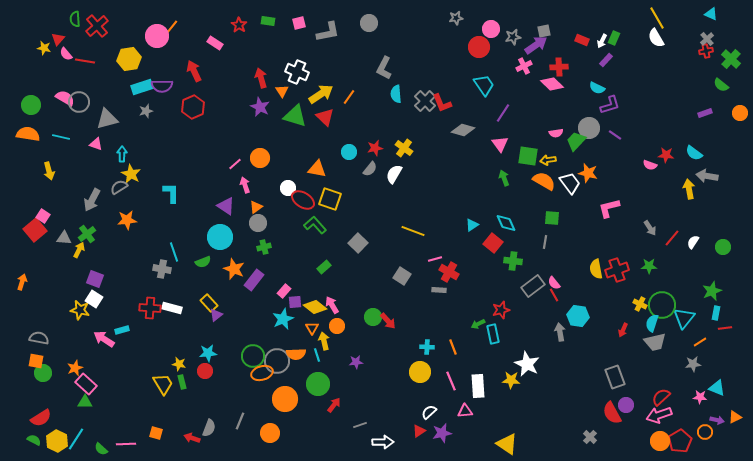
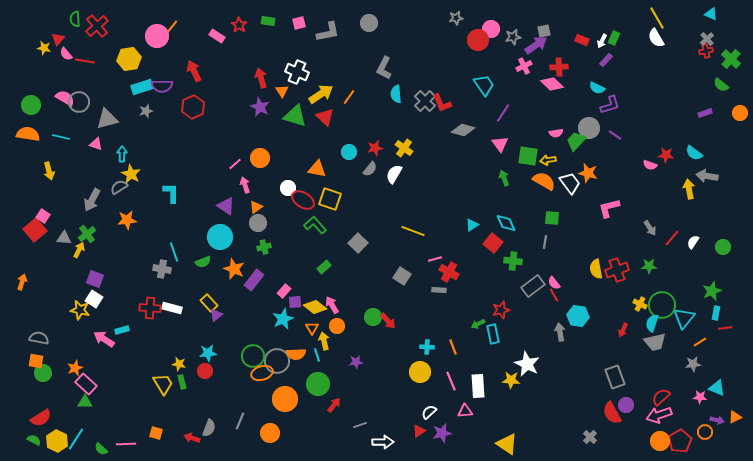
pink rectangle at (215, 43): moved 2 px right, 7 px up
red circle at (479, 47): moved 1 px left, 7 px up
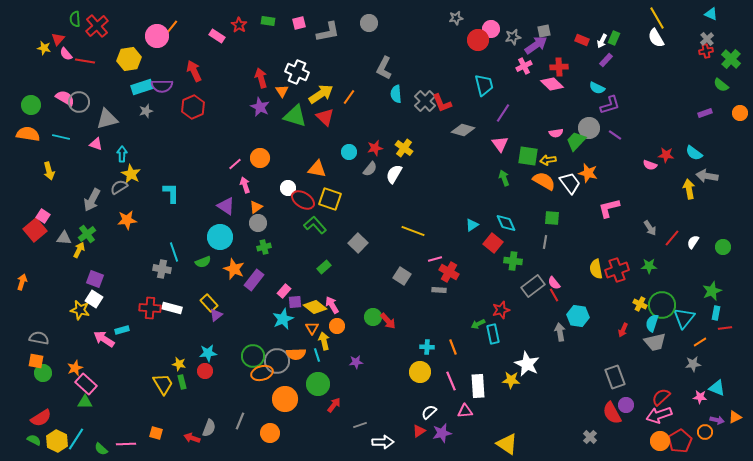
cyan trapezoid at (484, 85): rotated 20 degrees clockwise
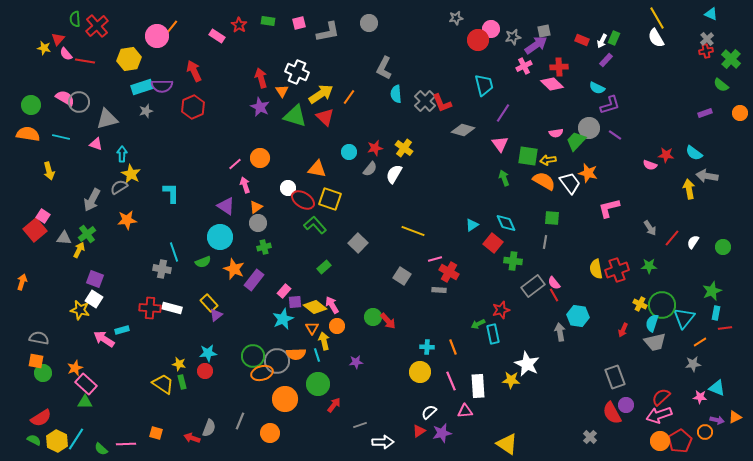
yellow trapezoid at (163, 384): rotated 25 degrees counterclockwise
